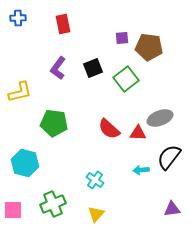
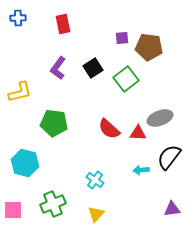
black square: rotated 12 degrees counterclockwise
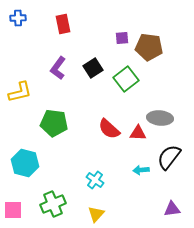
gray ellipse: rotated 25 degrees clockwise
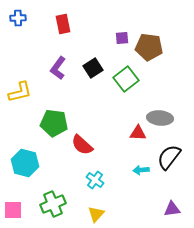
red semicircle: moved 27 px left, 16 px down
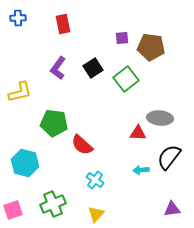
brown pentagon: moved 2 px right
pink square: rotated 18 degrees counterclockwise
